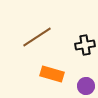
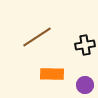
orange rectangle: rotated 15 degrees counterclockwise
purple circle: moved 1 px left, 1 px up
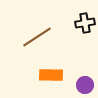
black cross: moved 22 px up
orange rectangle: moved 1 px left, 1 px down
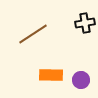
brown line: moved 4 px left, 3 px up
purple circle: moved 4 px left, 5 px up
